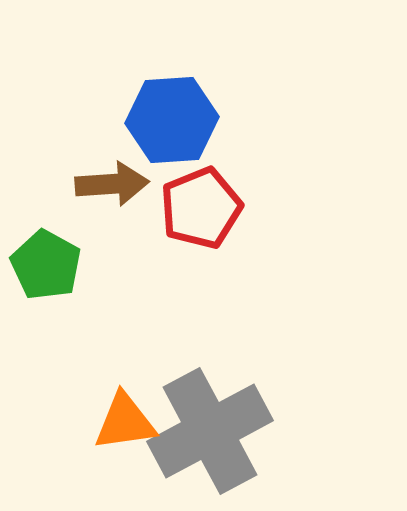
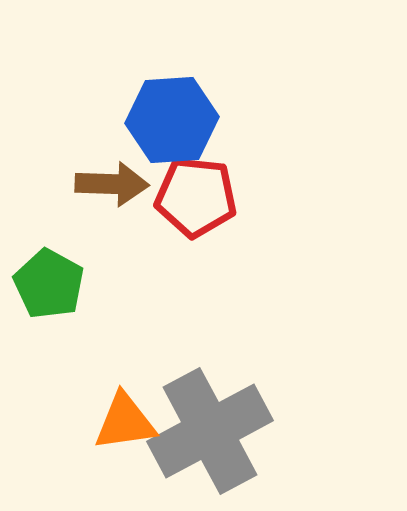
brown arrow: rotated 6 degrees clockwise
red pentagon: moved 5 px left, 11 px up; rotated 28 degrees clockwise
green pentagon: moved 3 px right, 19 px down
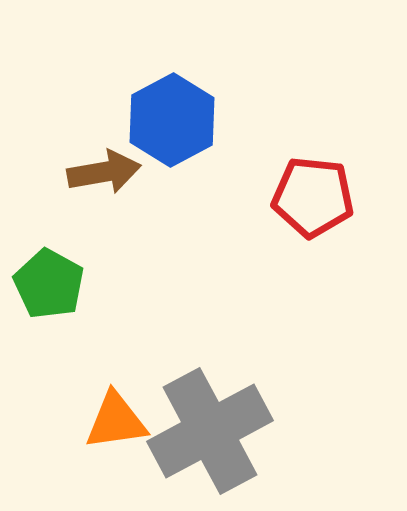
blue hexagon: rotated 24 degrees counterclockwise
brown arrow: moved 8 px left, 12 px up; rotated 12 degrees counterclockwise
red pentagon: moved 117 px right
orange triangle: moved 9 px left, 1 px up
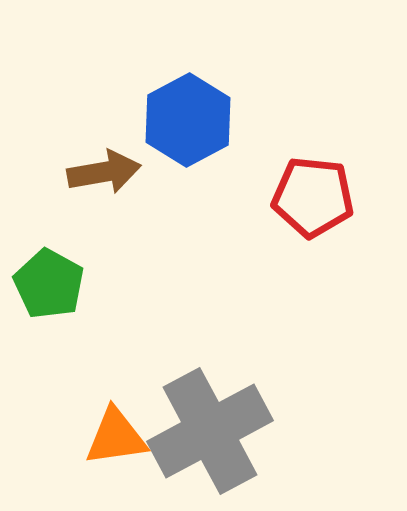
blue hexagon: moved 16 px right
orange triangle: moved 16 px down
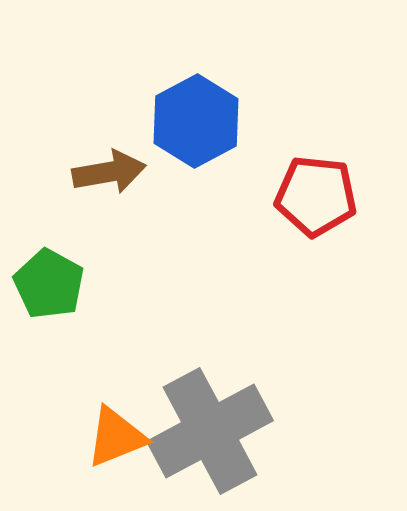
blue hexagon: moved 8 px right, 1 px down
brown arrow: moved 5 px right
red pentagon: moved 3 px right, 1 px up
orange triangle: rotated 14 degrees counterclockwise
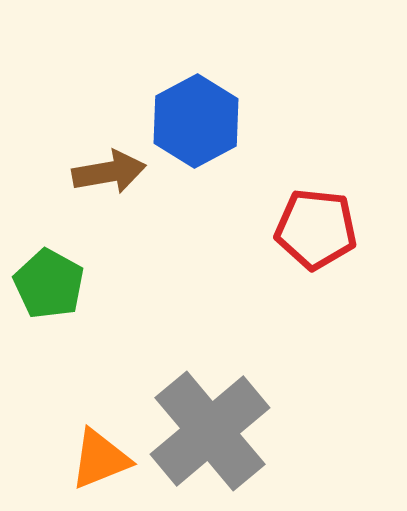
red pentagon: moved 33 px down
gray cross: rotated 12 degrees counterclockwise
orange triangle: moved 16 px left, 22 px down
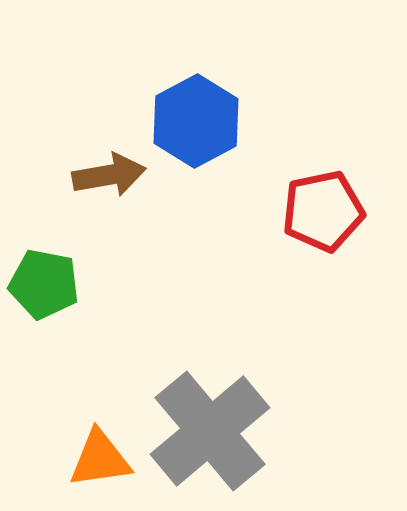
brown arrow: moved 3 px down
red pentagon: moved 7 px right, 18 px up; rotated 18 degrees counterclockwise
green pentagon: moved 5 px left; rotated 18 degrees counterclockwise
orange triangle: rotated 14 degrees clockwise
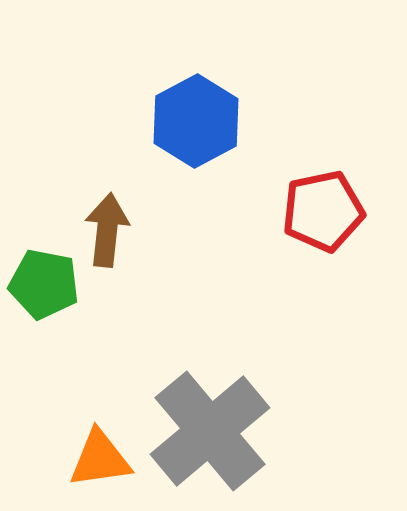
brown arrow: moved 2 px left, 55 px down; rotated 74 degrees counterclockwise
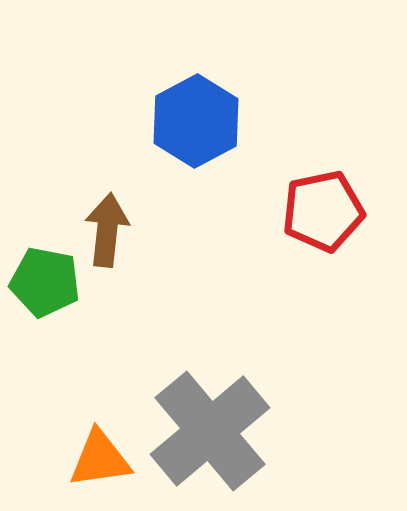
green pentagon: moved 1 px right, 2 px up
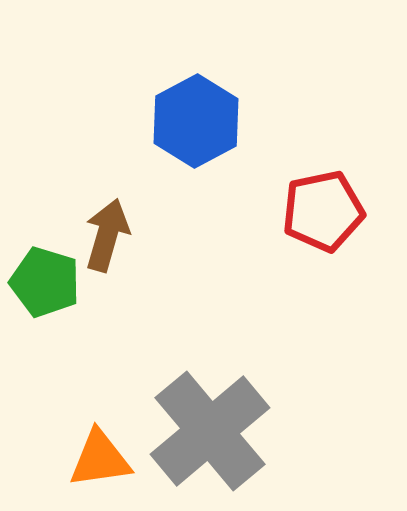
brown arrow: moved 5 px down; rotated 10 degrees clockwise
green pentagon: rotated 6 degrees clockwise
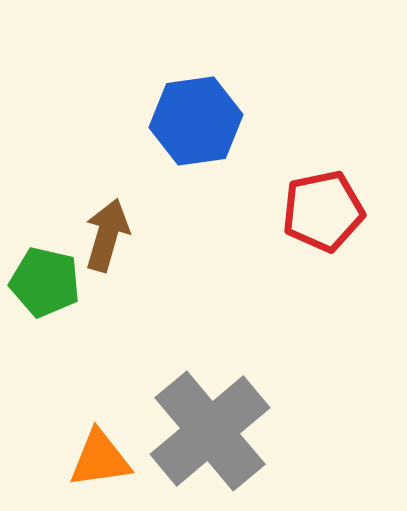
blue hexagon: rotated 20 degrees clockwise
green pentagon: rotated 4 degrees counterclockwise
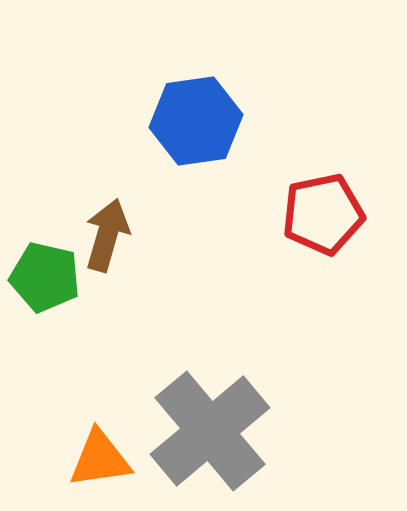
red pentagon: moved 3 px down
green pentagon: moved 5 px up
